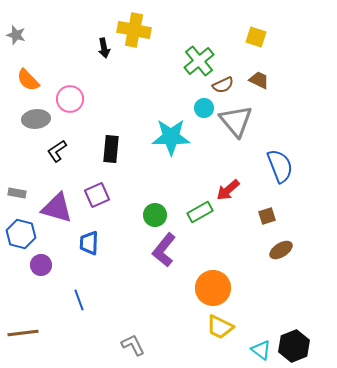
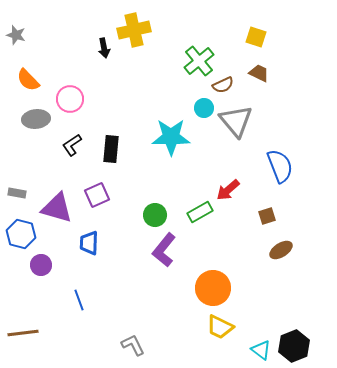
yellow cross: rotated 24 degrees counterclockwise
brown trapezoid: moved 7 px up
black L-shape: moved 15 px right, 6 px up
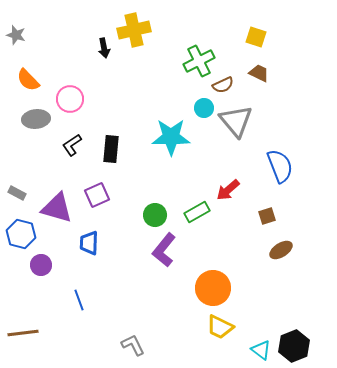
green cross: rotated 12 degrees clockwise
gray rectangle: rotated 18 degrees clockwise
green rectangle: moved 3 px left
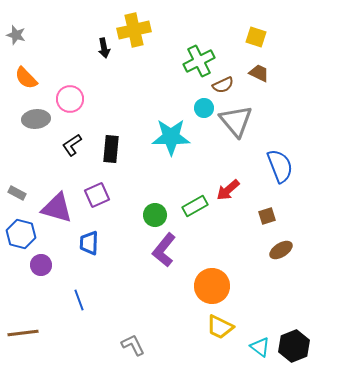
orange semicircle: moved 2 px left, 2 px up
green rectangle: moved 2 px left, 6 px up
orange circle: moved 1 px left, 2 px up
cyan triangle: moved 1 px left, 3 px up
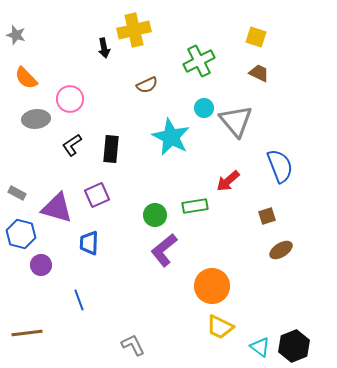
brown semicircle: moved 76 px left
cyan star: rotated 27 degrees clockwise
red arrow: moved 9 px up
green rectangle: rotated 20 degrees clockwise
purple L-shape: rotated 12 degrees clockwise
brown line: moved 4 px right
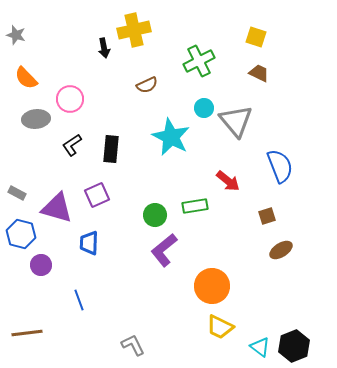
red arrow: rotated 100 degrees counterclockwise
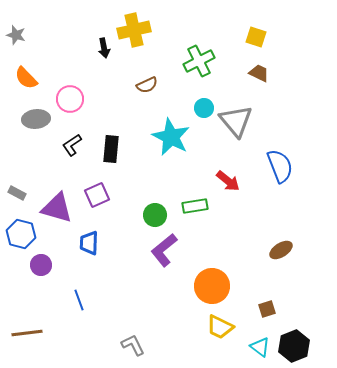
brown square: moved 93 px down
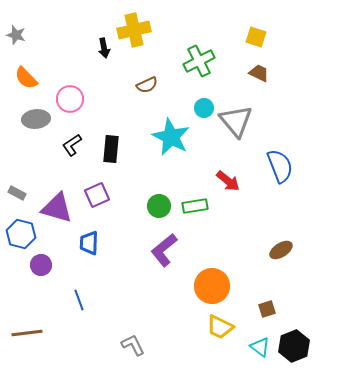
green circle: moved 4 px right, 9 px up
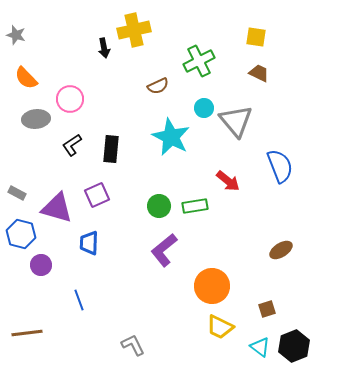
yellow square: rotated 10 degrees counterclockwise
brown semicircle: moved 11 px right, 1 px down
